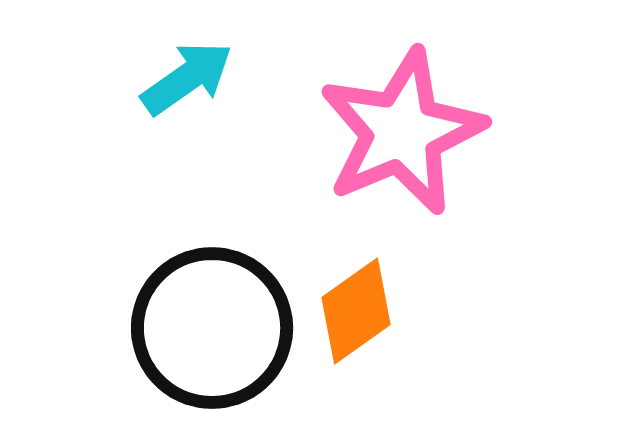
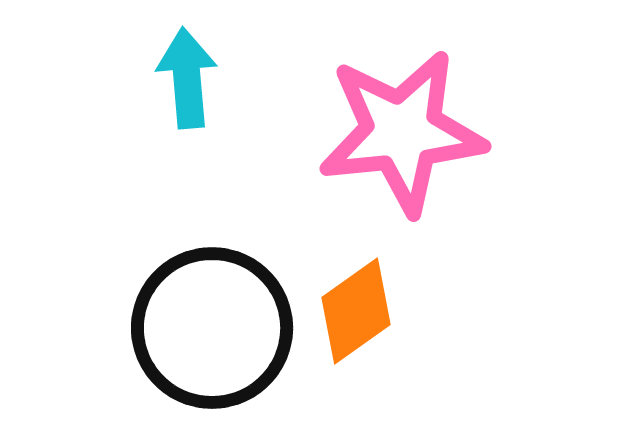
cyan arrow: rotated 60 degrees counterclockwise
pink star: rotated 17 degrees clockwise
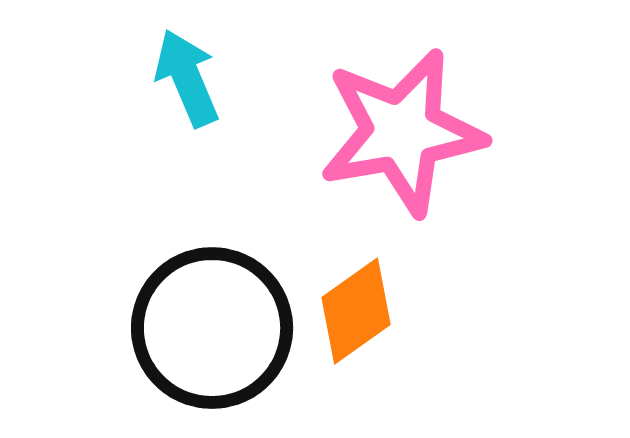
cyan arrow: rotated 18 degrees counterclockwise
pink star: rotated 4 degrees counterclockwise
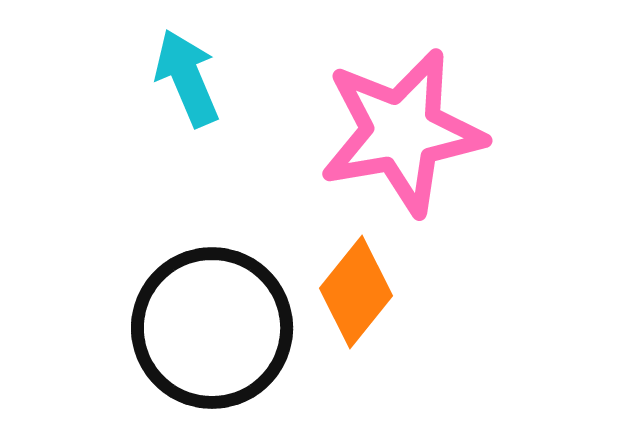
orange diamond: moved 19 px up; rotated 16 degrees counterclockwise
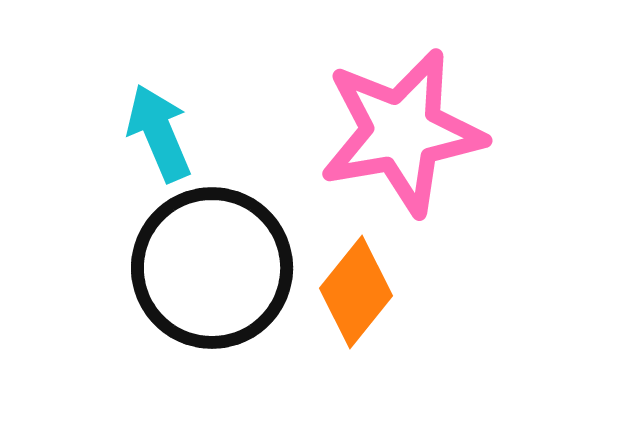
cyan arrow: moved 28 px left, 55 px down
black circle: moved 60 px up
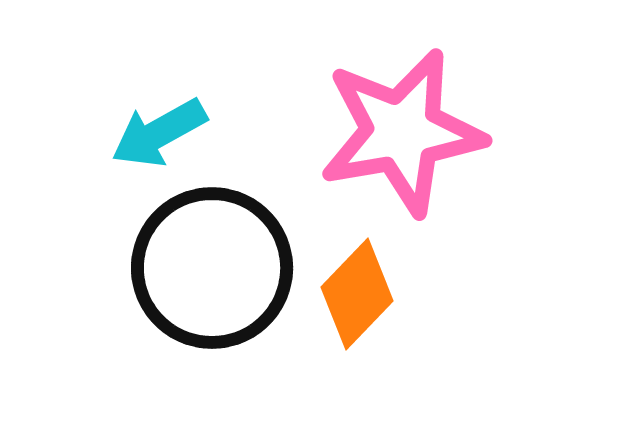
cyan arrow: rotated 96 degrees counterclockwise
orange diamond: moved 1 px right, 2 px down; rotated 5 degrees clockwise
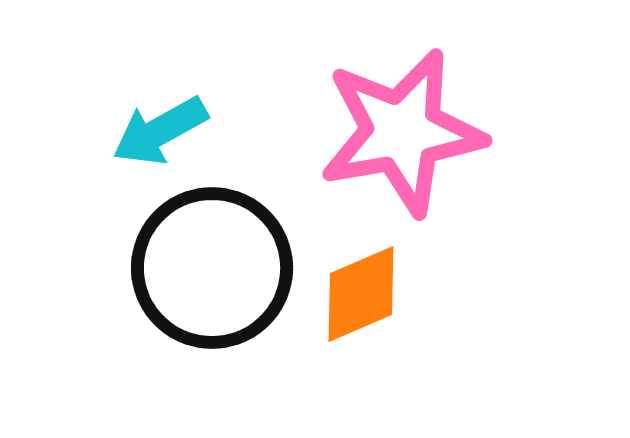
cyan arrow: moved 1 px right, 2 px up
orange diamond: moved 4 px right; rotated 23 degrees clockwise
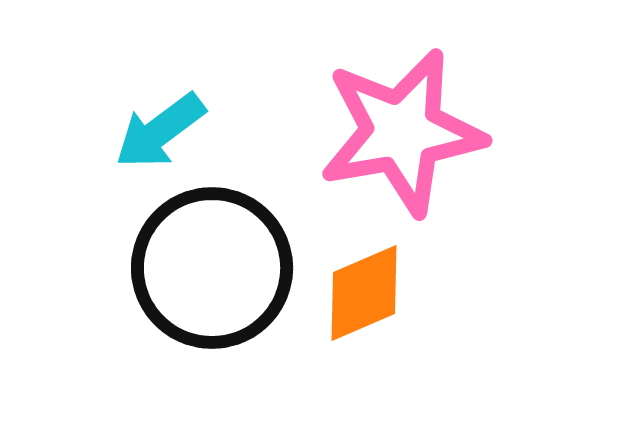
cyan arrow: rotated 8 degrees counterclockwise
orange diamond: moved 3 px right, 1 px up
